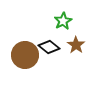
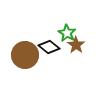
green star: moved 4 px right, 12 px down; rotated 12 degrees counterclockwise
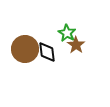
black diamond: moved 2 px left, 5 px down; rotated 45 degrees clockwise
brown circle: moved 6 px up
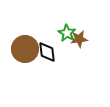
brown star: moved 3 px right, 6 px up; rotated 30 degrees clockwise
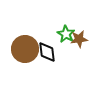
green star: moved 1 px left, 1 px down
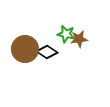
green star: rotated 18 degrees counterclockwise
black diamond: rotated 50 degrees counterclockwise
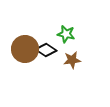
brown star: moved 7 px left, 21 px down
black diamond: moved 1 px left, 2 px up
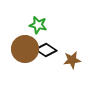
green star: moved 28 px left, 9 px up
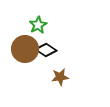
green star: rotated 30 degrees clockwise
brown star: moved 12 px left, 17 px down
